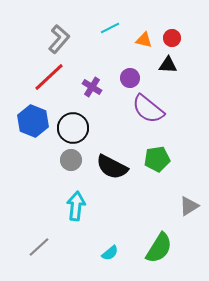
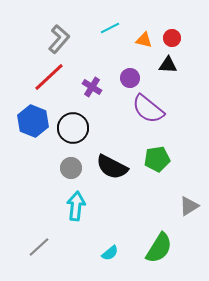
gray circle: moved 8 px down
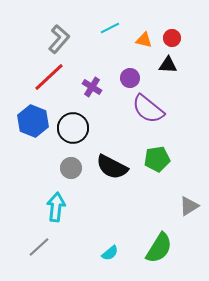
cyan arrow: moved 20 px left, 1 px down
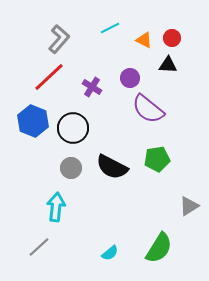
orange triangle: rotated 12 degrees clockwise
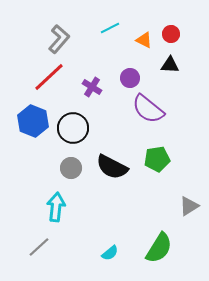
red circle: moved 1 px left, 4 px up
black triangle: moved 2 px right
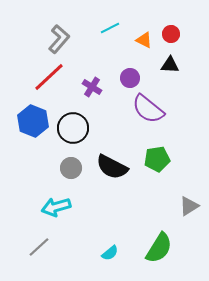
cyan arrow: rotated 112 degrees counterclockwise
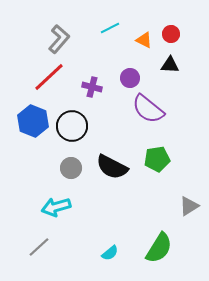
purple cross: rotated 18 degrees counterclockwise
black circle: moved 1 px left, 2 px up
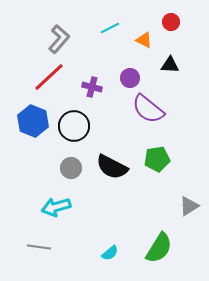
red circle: moved 12 px up
black circle: moved 2 px right
gray line: rotated 50 degrees clockwise
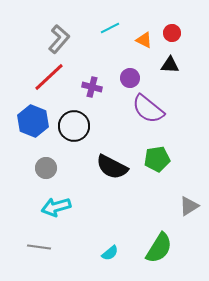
red circle: moved 1 px right, 11 px down
gray circle: moved 25 px left
